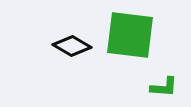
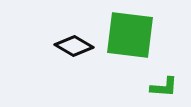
black diamond: moved 2 px right
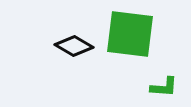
green square: moved 1 px up
